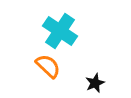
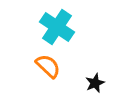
cyan cross: moved 3 px left, 4 px up
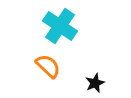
cyan cross: moved 3 px right, 1 px up
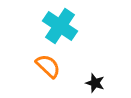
black star: rotated 30 degrees counterclockwise
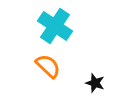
cyan cross: moved 5 px left
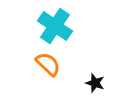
orange semicircle: moved 2 px up
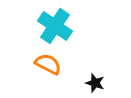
orange semicircle: rotated 16 degrees counterclockwise
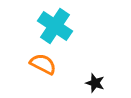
orange semicircle: moved 5 px left
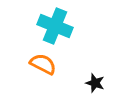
cyan cross: rotated 12 degrees counterclockwise
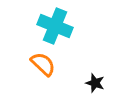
orange semicircle: rotated 16 degrees clockwise
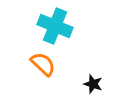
black star: moved 2 px left, 1 px down
